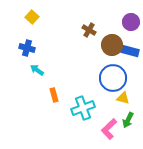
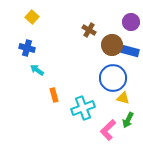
pink L-shape: moved 1 px left, 1 px down
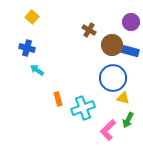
orange rectangle: moved 4 px right, 4 px down
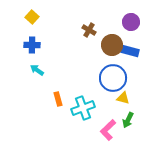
blue cross: moved 5 px right, 3 px up; rotated 14 degrees counterclockwise
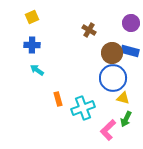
yellow square: rotated 24 degrees clockwise
purple circle: moved 1 px down
brown circle: moved 8 px down
green arrow: moved 2 px left, 1 px up
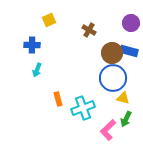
yellow square: moved 17 px right, 3 px down
blue rectangle: moved 1 px left
cyan arrow: rotated 104 degrees counterclockwise
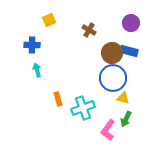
cyan arrow: rotated 144 degrees clockwise
pink L-shape: rotated 10 degrees counterclockwise
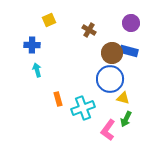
blue circle: moved 3 px left, 1 px down
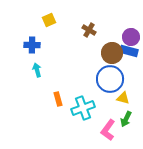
purple circle: moved 14 px down
